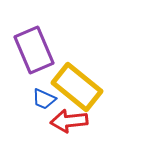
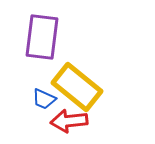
purple rectangle: moved 8 px right, 13 px up; rotated 30 degrees clockwise
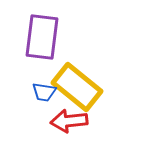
blue trapezoid: moved 7 px up; rotated 15 degrees counterclockwise
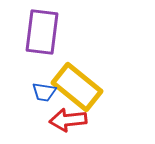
purple rectangle: moved 5 px up
red arrow: moved 1 px left, 1 px up
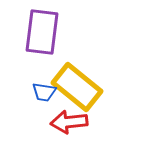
red arrow: moved 1 px right, 2 px down
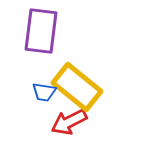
purple rectangle: moved 1 px left, 1 px up
red arrow: rotated 21 degrees counterclockwise
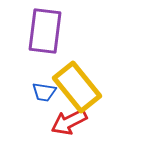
purple rectangle: moved 4 px right
yellow rectangle: rotated 12 degrees clockwise
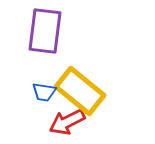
yellow rectangle: moved 3 px right, 4 px down; rotated 12 degrees counterclockwise
red arrow: moved 2 px left
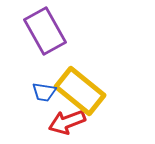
purple rectangle: rotated 36 degrees counterclockwise
red arrow: rotated 6 degrees clockwise
